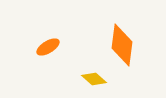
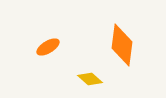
yellow diamond: moved 4 px left
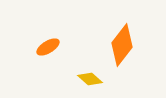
orange diamond: rotated 30 degrees clockwise
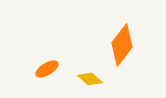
orange ellipse: moved 1 px left, 22 px down
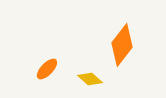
orange ellipse: rotated 15 degrees counterclockwise
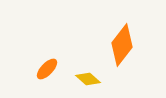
yellow diamond: moved 2 px left
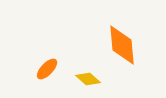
orange diamond: rotated 42 degrees counterclockwise
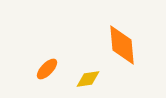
yellow diamond: rotated 50 degrees counterclockwise
